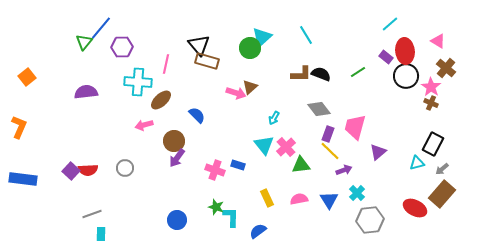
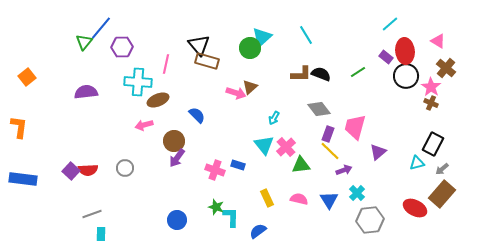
brown ellipse at (161, 100): moved 3 px left; rotated 20 degrees clockwise
orange L-shape at (19, 127): rotated 15 degrees counterclockwise
pink semicircle at (299, 199): rotated 24 degrees clockwise
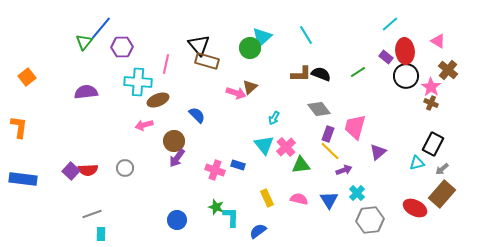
brown cross at (446, 68): moved 2 px right, 2 px down
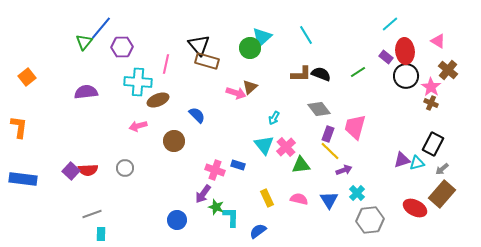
pink arrow at (144, 125): moved 6 px left, 1 px down
purple triangle at (378, 152): moved 24 px right, 8 px down; rotated 24 degrees clockwise
purple arrow at (177, 158): moved 26 px right, 36 px down
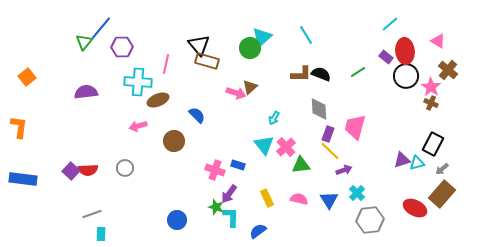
gray diamond at (319, 109): rotated 35 degrees clockwise
purple arrow at (203, 194): moved 26 px right
